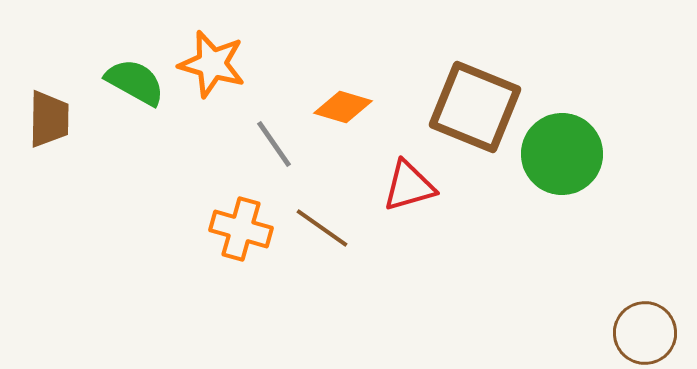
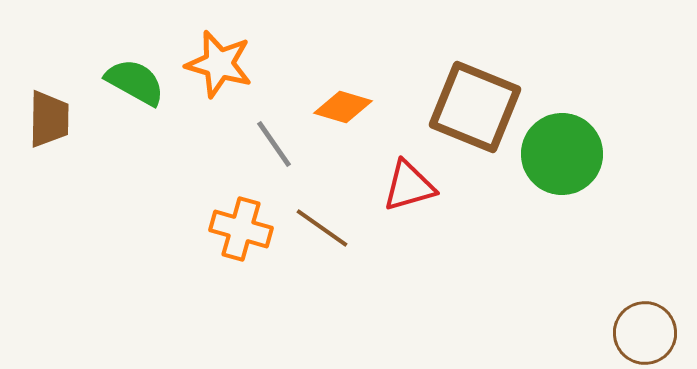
orange star: moved 7 px right
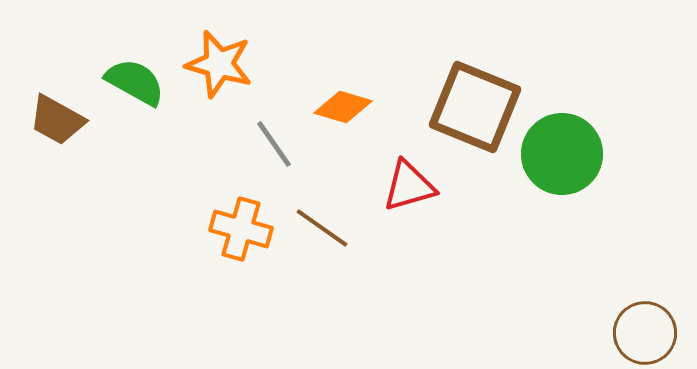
brown trapezoid: moved 8 px right, 1 px down; rotated 118 degrees clockwise
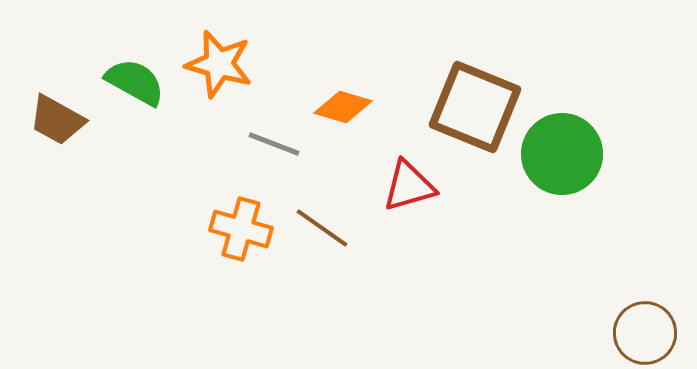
gray line: rotated 34 degrees counterclockwise
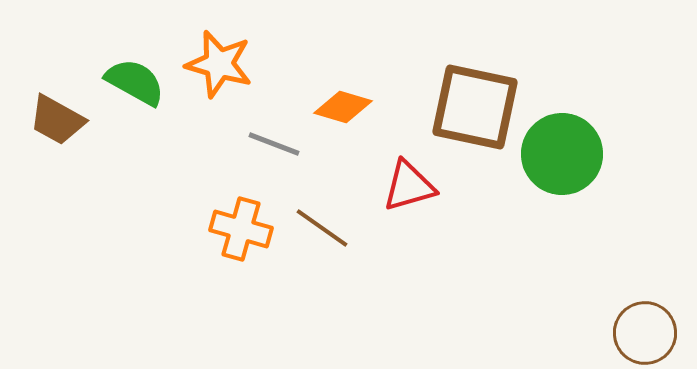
brown square: rotated 10 degrees counterclockwise
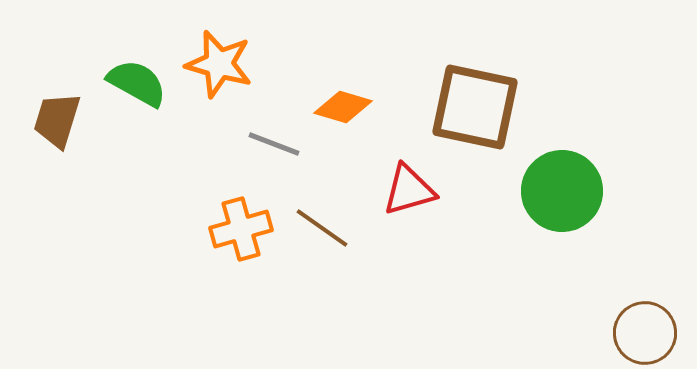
green semicircle: moved 2 px right, 1 px down
brown trapezoid: rotated 78 degrees clockwise
green circle: moved 37 px down
red triangle: moved 4 px down
orange cross: rotated 32 degrees counterclockwise
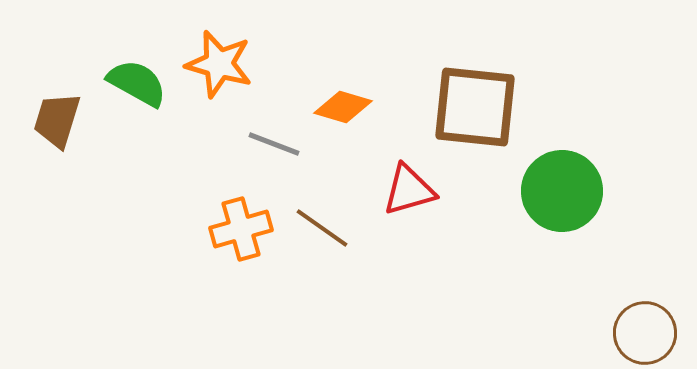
brown square: rotated 6 degrees counterclockwise
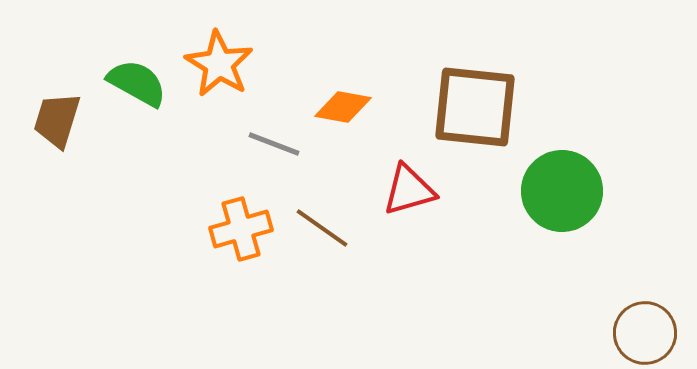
orange star: rotated 16 degrees clockwise
orange diamond: rotated 6 degrees counterclockwise
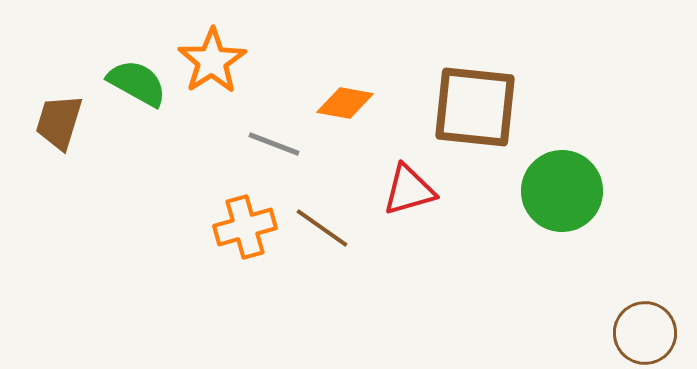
orange star: moved 7 px left, 3 px up; rotated 8 degrees clockwise
orange diamond: moved 2 px right, 4 px up
brown trapezoid: moved 2 px right, 2 px down
orange cross: moved 4 px right, 2 px up
